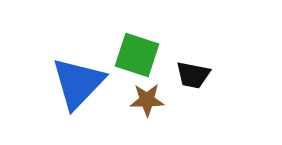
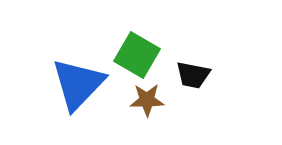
green square: rotated 12 degrees clockwise
blue triangle: moved 1 px down
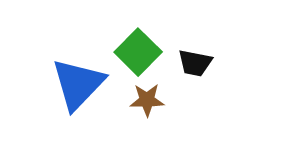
green square: moved 1 px right, 3 px up; rotated 15 degrees clockwise
black trapezoid: moved 2 px right, 12 px up
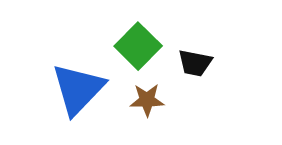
green square: moved 6 px up
blue triangle: moved 5 px down
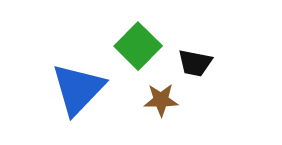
brown star: moved 14 px right
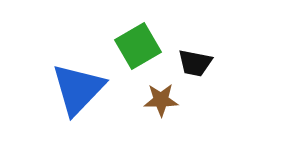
green square: rotated 15 degrees clockwise
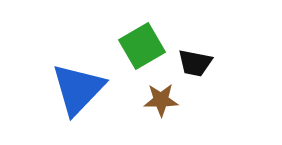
green square: moved 4 px right
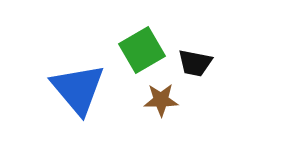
green square: moved 4 px down
blue triangle: rotated 24 degrees counterclockwise
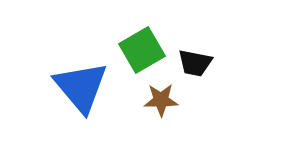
blue triangle: moved 3 px right, 2 px up
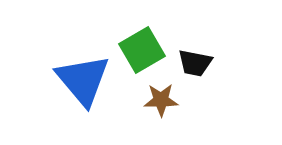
blue triangle: moved 2 px right, 7 px up
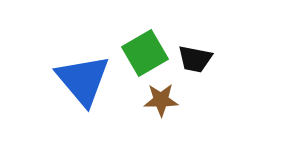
green square: moved 3 px right, 3 px down
black trapezoid: moved 4 px up
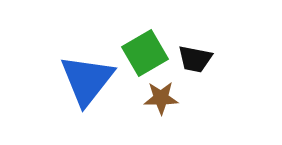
blue triangle: moved 4 px right; rotated 18 degrees clockwise
brown star: moved 2 px up
